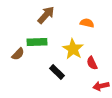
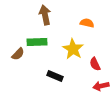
brown arrow: moved 1 px left; rotated 54 degrees counterclockwise
red semicircle: moved 3 px right, 1 px down
black rectangle: moved 2 px left, 4 px down; rotated 21 degrees counterclockwise
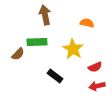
red semicircle: moved 3 px down; rotated 88 degrees counterclockwise
black rectangle: rotated 14 degrees clockwise
red arrow: moved 4 px left
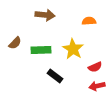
brown arrow: rotated 108 degrees clockwise
orange semicircle: moved 2 px right, 2 px up; rotated 16 degrees counterclockwise
green rectangle: moved 4 px right, 8 px down
brown semicircle: moved 3 px left, 11 px up
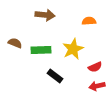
brown semicircle: rotated 112 degrees counterclockwise
yellow star: rotated 15 degrees clockwise
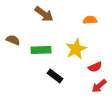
brown arrow: moved 1 px left, 1 px up; rotated 30 degrees clockwise
orange semicircle: moved 1 px right, 1 px up
brown semicircle: moved 2 px left, 3 px up
yellow star: moved 3 px right
red arrow: moved 2 px right; rotated 28 degrees counterclockwise
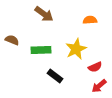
brown semicircle: moved 1 px left
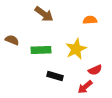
red semicircle: moved 3 px down
black rectangle: rotated 21 degrees counterclockwise
red arrow: moved 14 px left, 1 px down
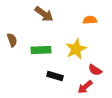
brown semicircle: rotated 48 degrees clockwise
red semicircle: rotated 56 degrees clockwise
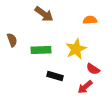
red semicircle: moved 2 px left, 1 px up
